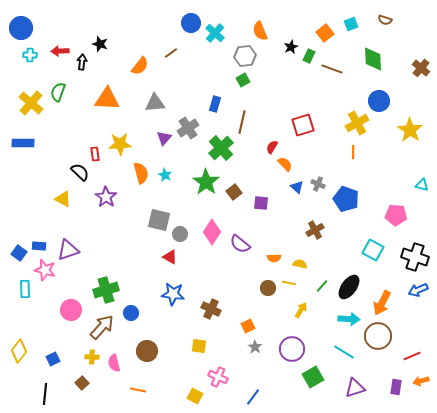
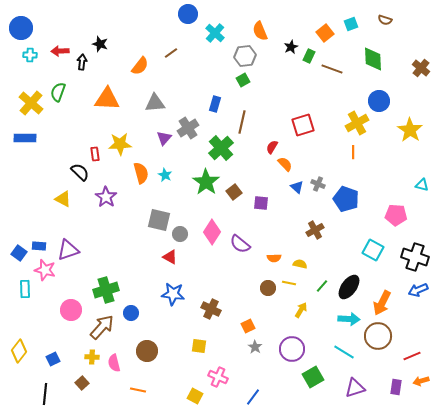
blue circle at (191, 23): moved 3 px left, 9 px up
blue rectangle at (23, 143): moved 2 px right, 5 px up
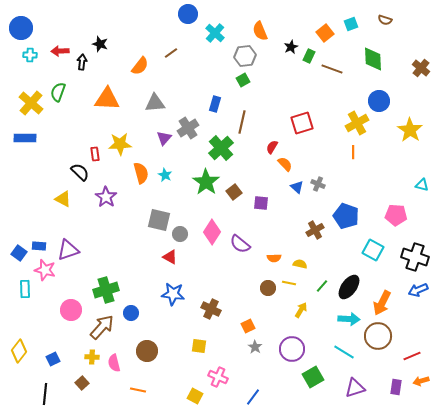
red square at (303, 125): moved 1 px left, 2 px up
blue pentagon at (346, 199): moved 17 px down
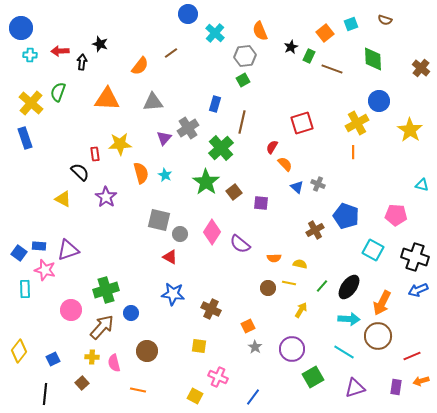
gray triangle at (155, 103): moved 2 px left, 1 px up
blue rectangle at (25, 138): rotated 70 degrees clockwise
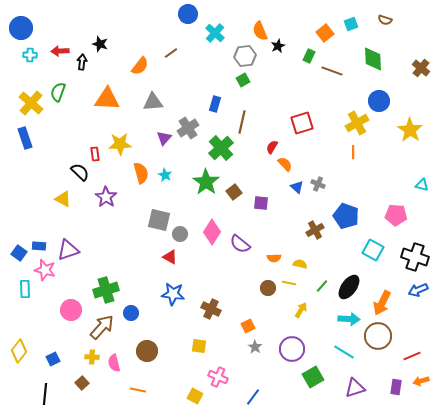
black star at (291, 47): moved 13 px left, 1 px up
brown line at (332, 69): moved 2 px down
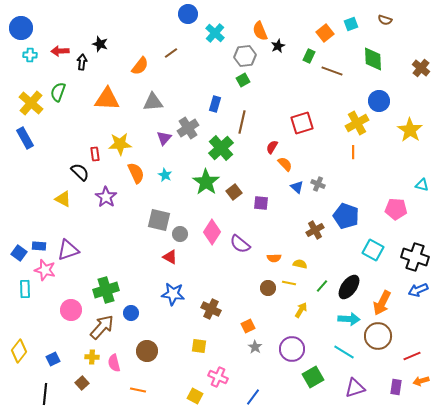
blue rectangle at (25, 138): rotated 10 degrees counterclockwise
orange semicircle at (141, 173): moved 5 px left; rotated 10 degrees counterclockwise
pink pentagon at (396, 215): moved 6 px up
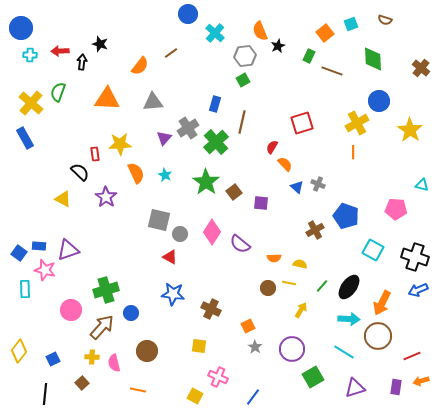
green cross at (221, 148): moved 5 px left, 6 px up
